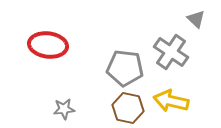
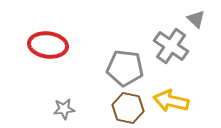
gray cross: moved 6 px up
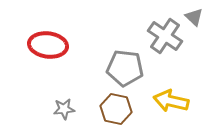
gray triangle: moved 2 px left, 2 px up
gray cross: moved 6 px left, 10 px up
brown hexagon: moved 12 px left, 1 px down
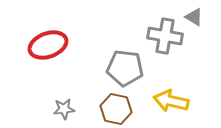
gray triangle: rotated 12 degrees counterclockwise
gray cross: rotated 24 degrees counterclockwise
red ellipse: rotated 27 degrees counterclockwise
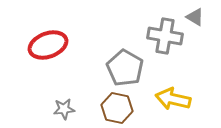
gray triangle: moved 1 px right
gray pentagon: rotated 24 degrees clockwise
yellow arrow: moved 2 px right, 2 px up
brown hexagon: moved 1 px right, 1 px up
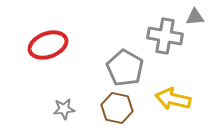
gray triangle: rotated 36 degrees counterclockwise
